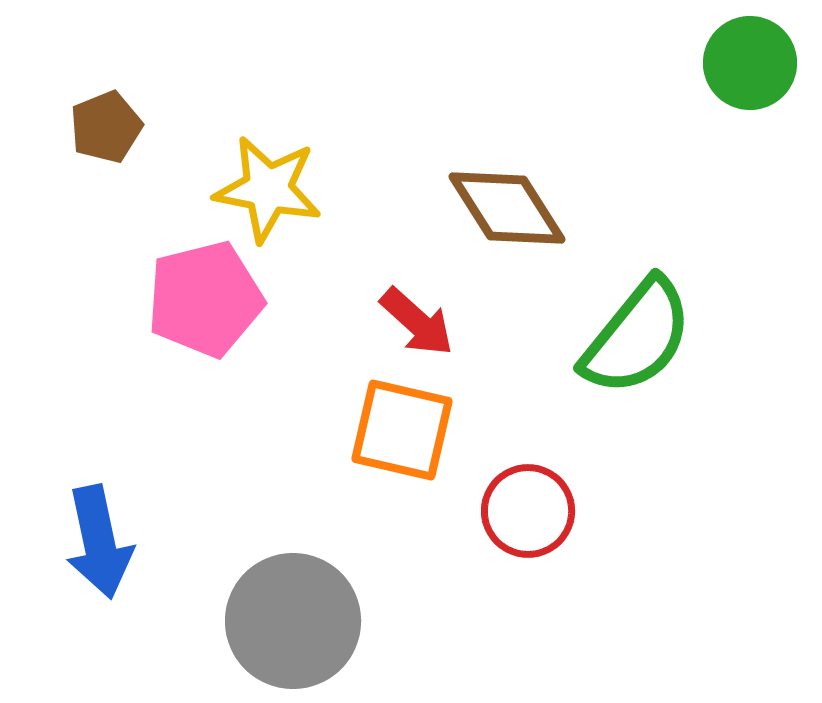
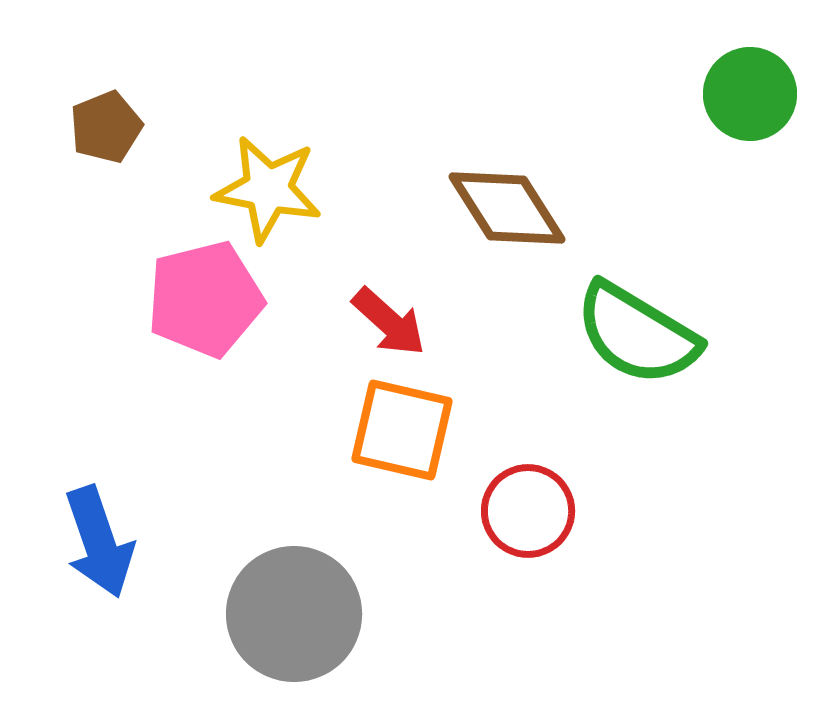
green circle: moved 31 px down
red arrow: moved 28 px left
green semicircle: moved 3 px up; rotated 82 degrees clockwise
blue arrow: rotated 7 degrees counterclockwise
gray circle: moved 1 px right, 7 px up
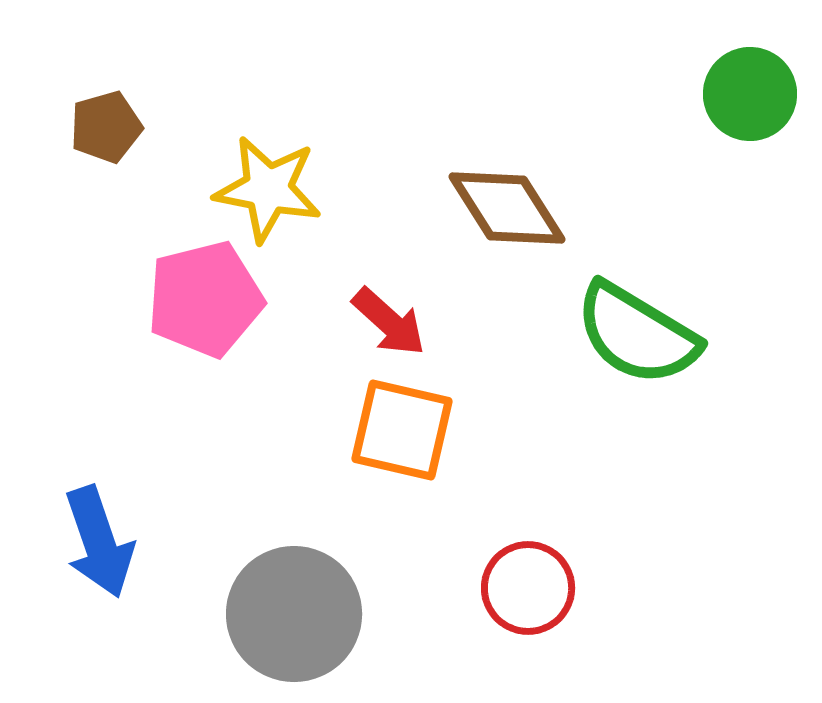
brown pentagon: rotated 6 degrees clockwise
red circle: moved 77 px down
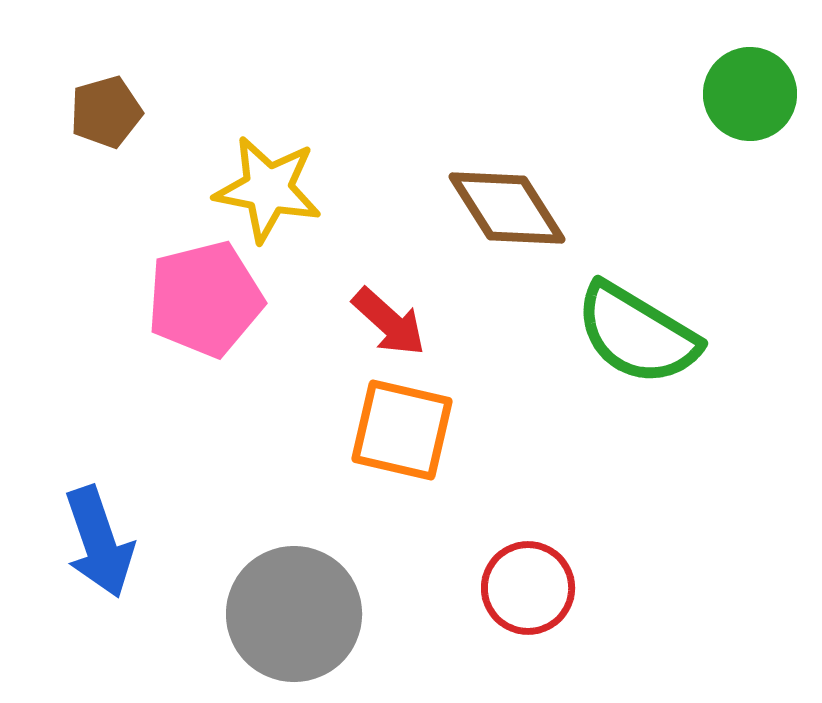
brown pentagon: moved 15 px up
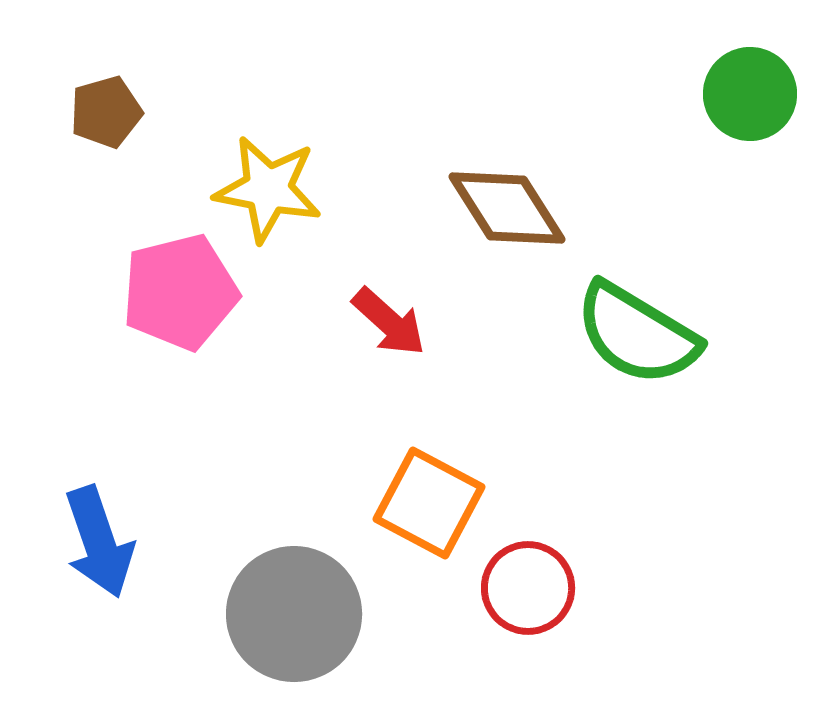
pink pentagon: moved 25 px left, 7 px up
orange square: moved 27 px right, 73 px down; rotated 15 degrees clockwise
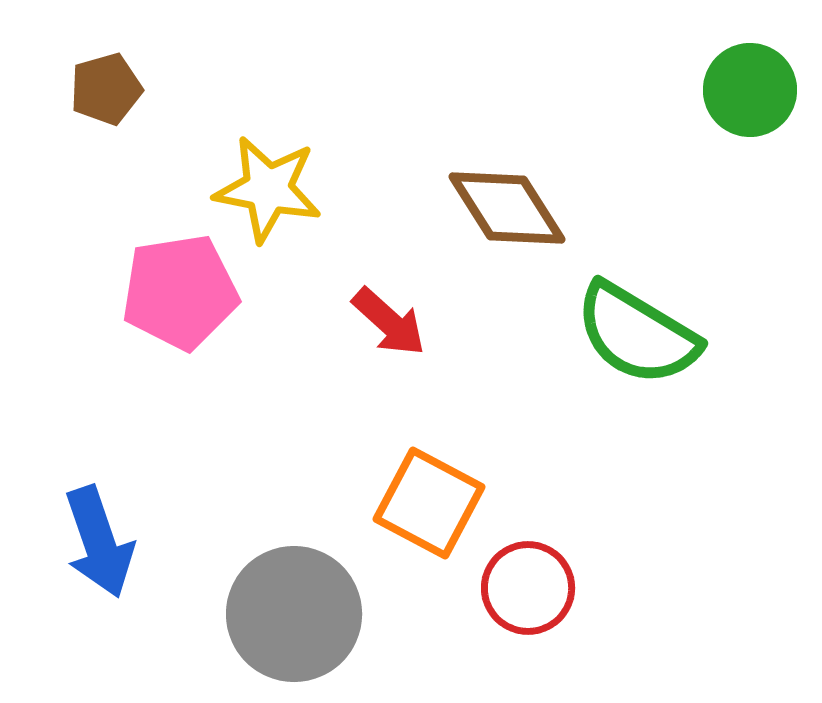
green circle: moved 4 px up
brown pentagon: moved 23 px up
pink pentagon: rotated 5 degrees clockwise
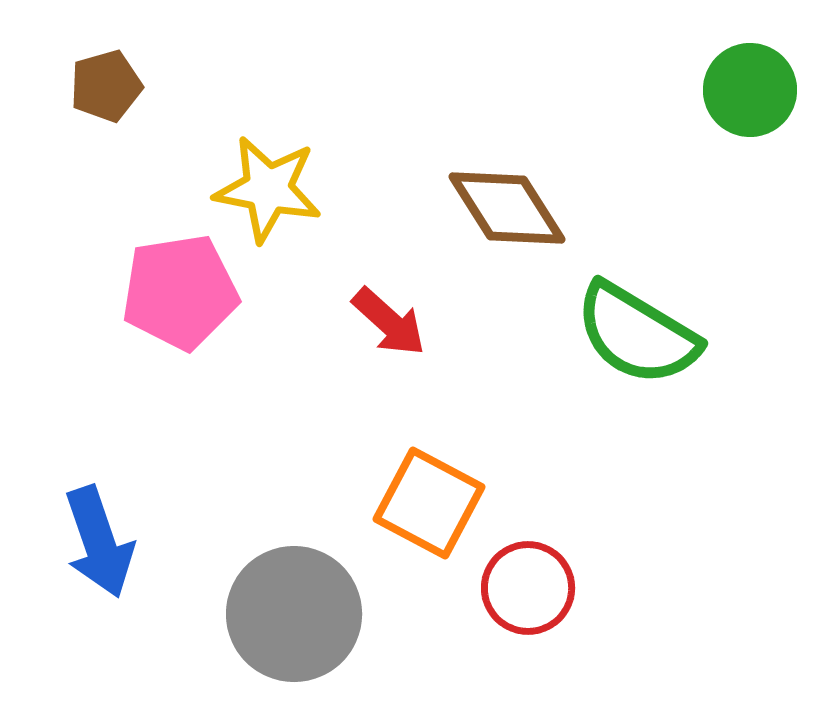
brown pentagon: moved 3 px up
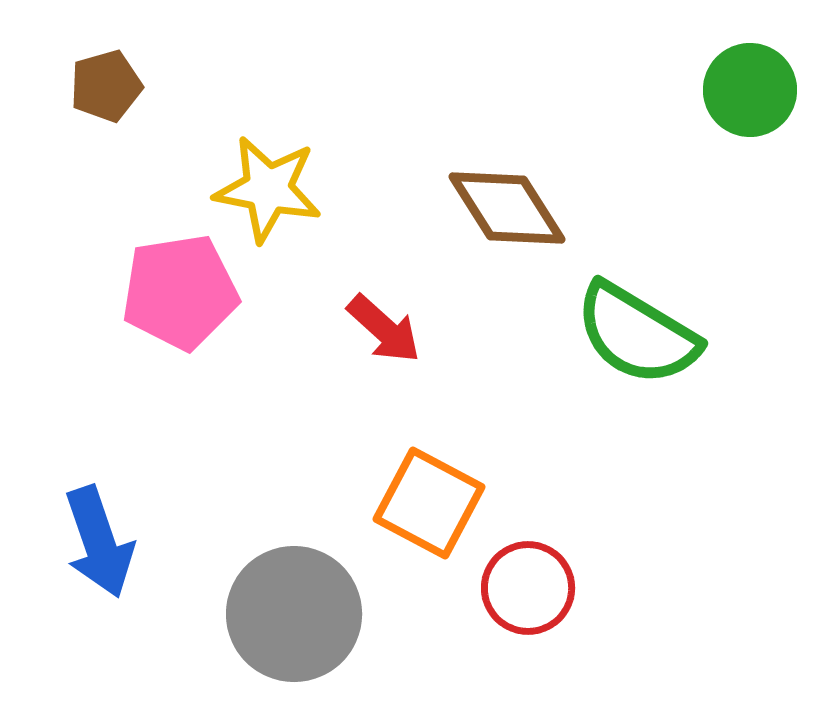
red arrow: moved 5 px left, 7 px down
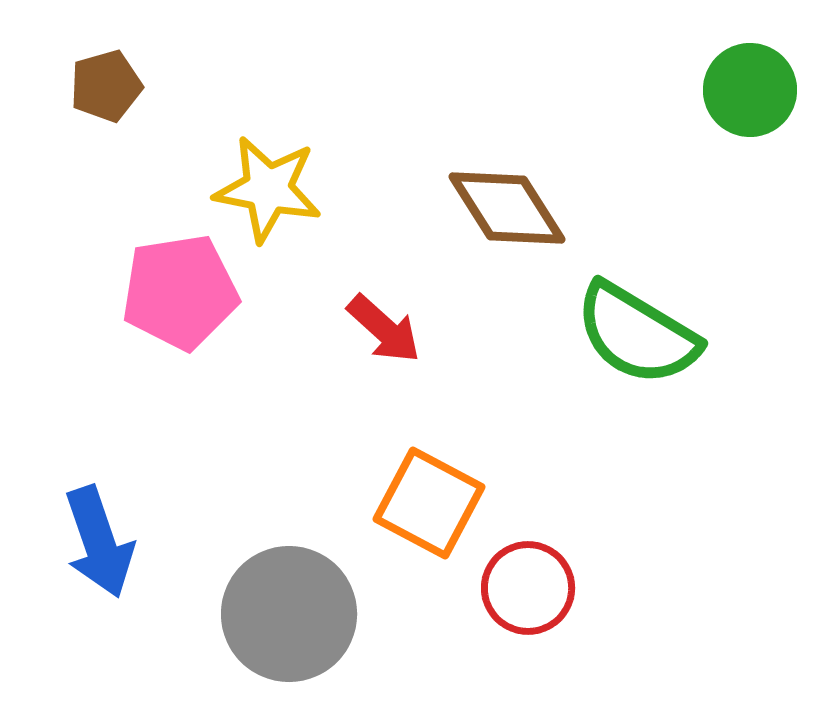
gray circle: moved 5 px left
